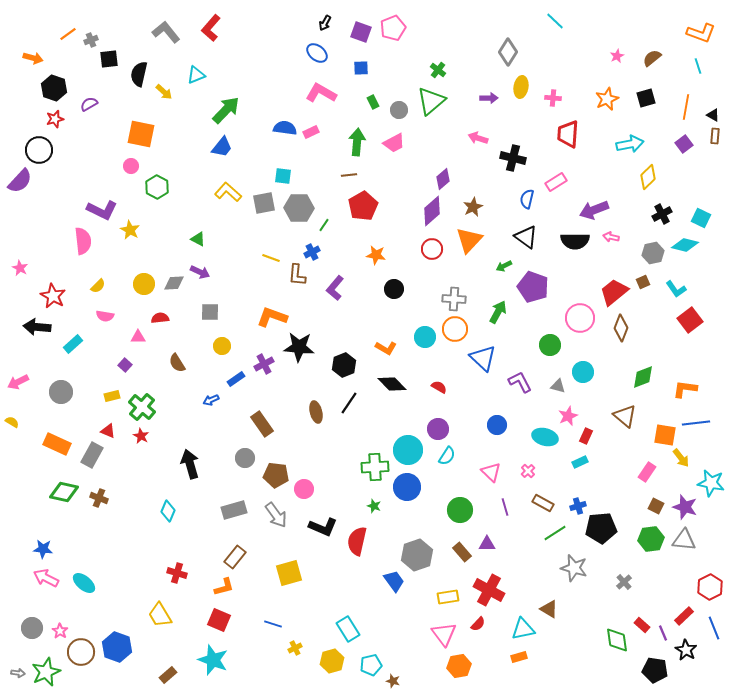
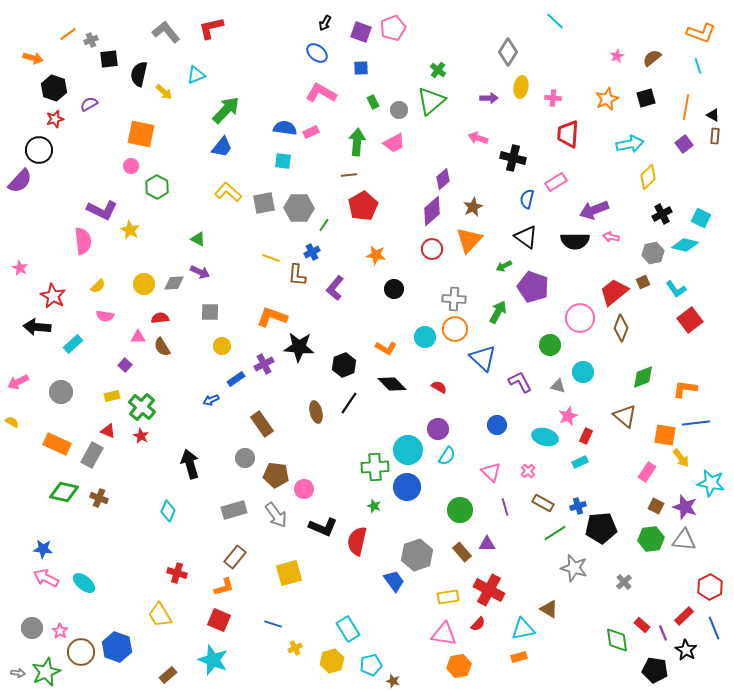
red L-shape at (211, 28): rotated 36 degrees clockwise
cyan square at (283, 176): moved 15 px up
brown semicircle at (177, 363): moved 15 px left, 16 px up
pink triangle at (444, 634): rotated 44 degrees counterclockwise
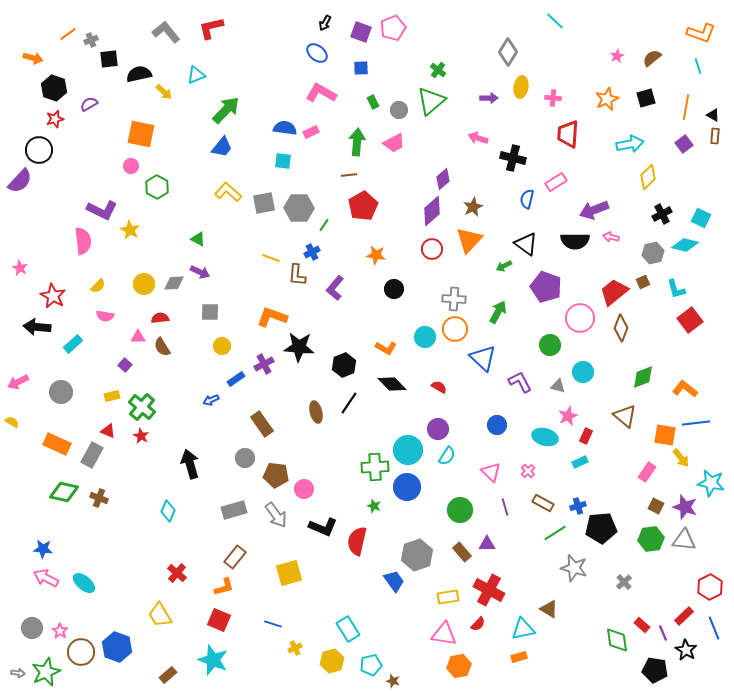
black semicircle at (139, 74): rotated 65 degrees clockwise
black triangle at (526, 237): moved 7 px down
purple pentagon at (533, 287): moved 13 px right
cyan L-shape at (676, 289): rotated 20 degrees clockwise
orange L-shape at (685, 389): rotated 30 degrees clockwise
red cross at (177, 573): rotated 24 degrees clockwise
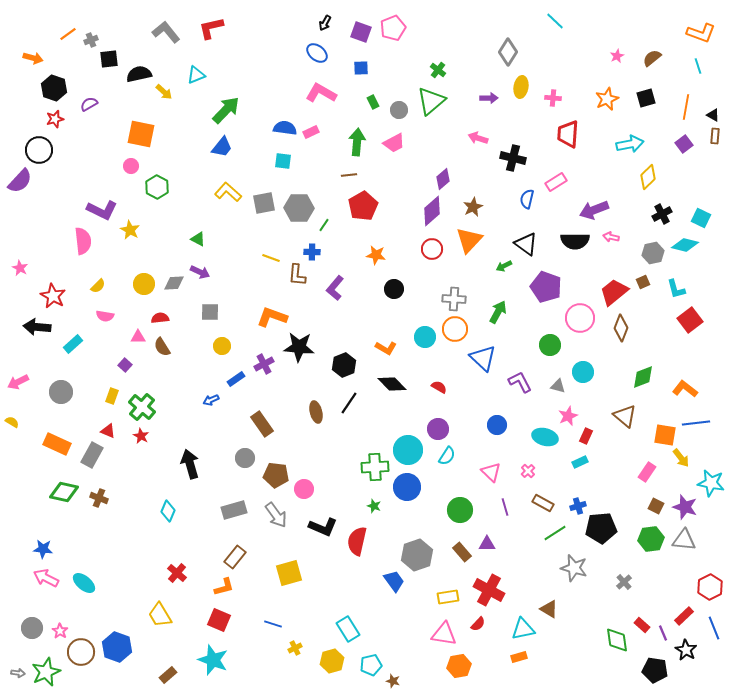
blue cross at (312, 252): rotated 28 degrees clockwise
yellow rectangle at (112, 396): rotated 56 degrees counterclockwise
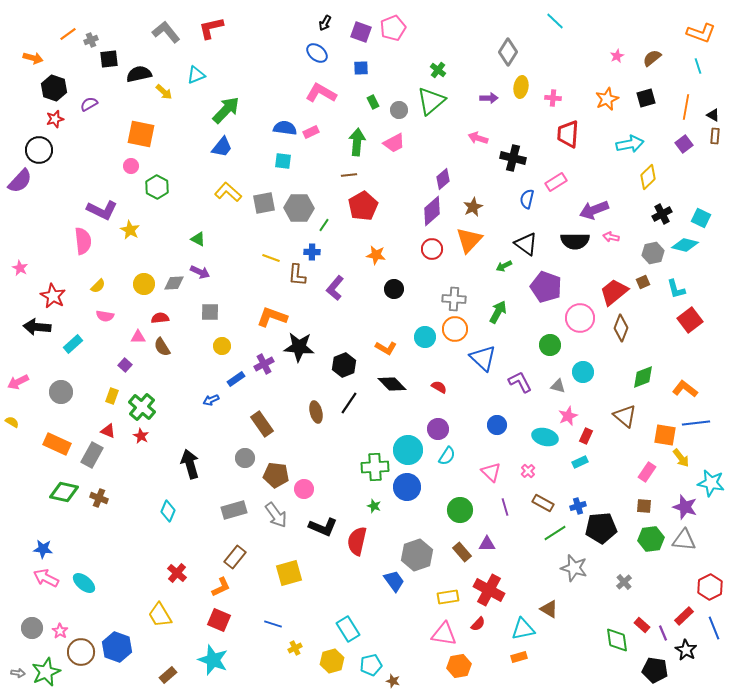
brown square at (656, 506): moved 12 px left; rotated 21 degrees counterclockwise
orange L-shape at (224, 587): moved 3 px left; rotated 10 degrees counterclockwise
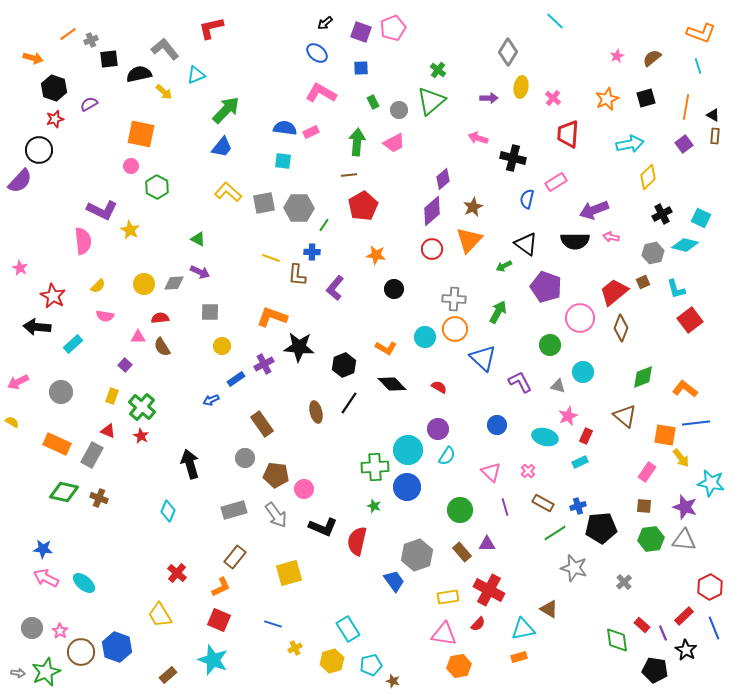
black arrow at (325, 23): rotated 21 degrees clockwise
gray L-shape at (166, 32): moved 1 px left, 17 px down
pink cross at (553, 98): rotated 35 degrees clockwise
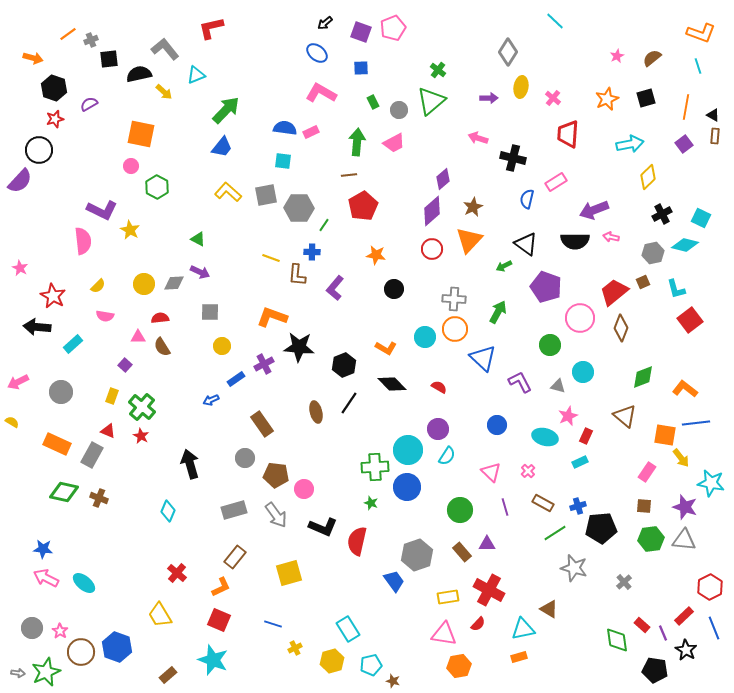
gray square at (264, 203): moved 2 px right, 8 px up
green star at (374, 506): moved 3 px left, 3 px up
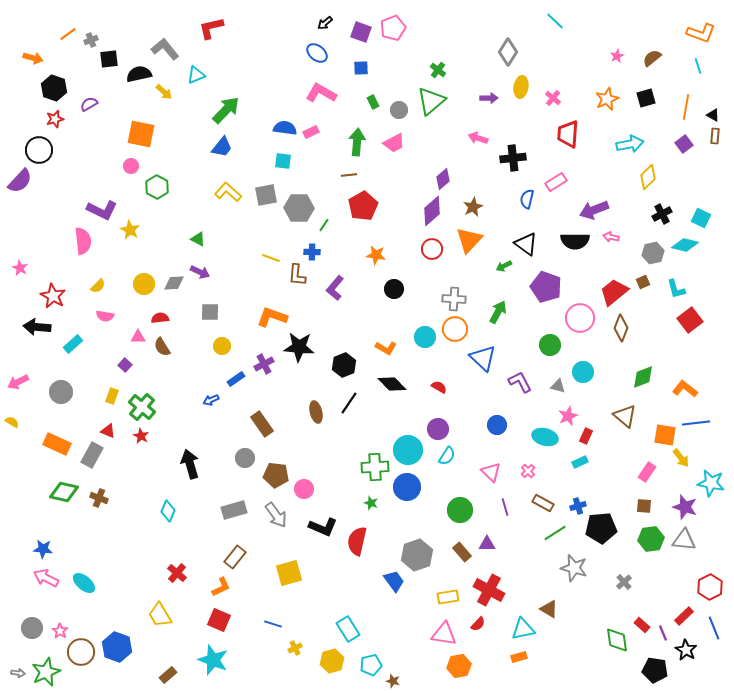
black cross at (513, 158): rotated 20 degrees counterclockwise
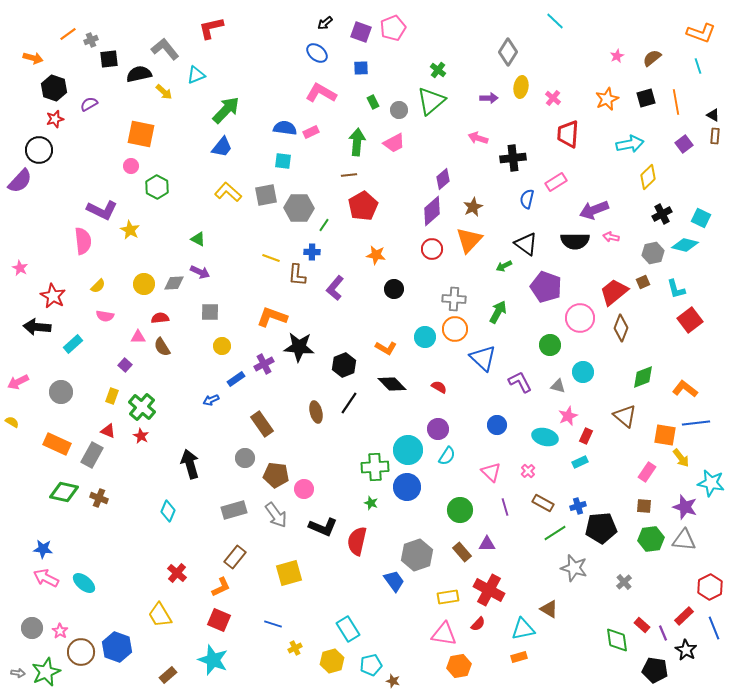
orange line at (686, 107): moved 10 px left, 5 px up; rotated 20 degrees counterclockwise
